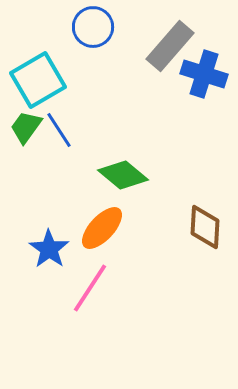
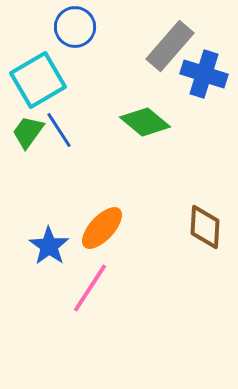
blue circle: moved 18 px left
green trapezoid: moved 2 px right, 5 px down
green diamond: moved 22 px right, 53 px up
blue star: moved 3 px up
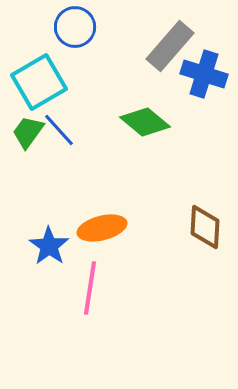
cyan square: moved 1 px right, 2 px down
blue line: rotated 9 degrees counterclockwise
orange ellipse: rotated 33 degrees clockwise
pink line: rotated 24 degrees counterclockwise
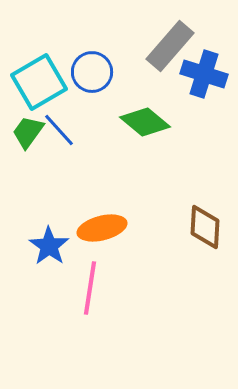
blue circle: moved 17 px right, 45 px down
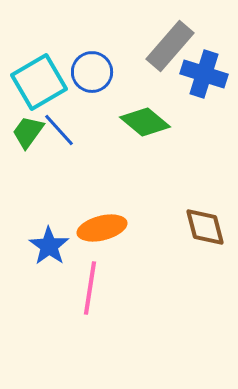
brown diamond: rotated 18 degrees counterclockwise
